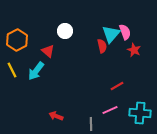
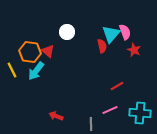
white circle: moved 2 px right, 1 px down
orange hexagon: moved 13 px right, 12 px down; rotated 25 degrees counterclockwise
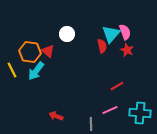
white circle: moved 2 px down
red star: moved 7 px left
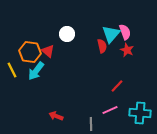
red line: rotated 16 degrees counterclockwise
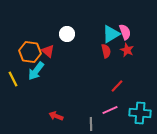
cyan triangle: rotated 18 degrees clockwise
red semicircle: moved 4 px right, 5 px down
yellow line: moved 1 px right, 9 px down
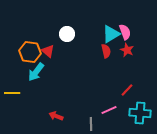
cyan arrow: moved 1 px down
yellow line: moved 1 px left, 14 px down; rotated 63 degrees counterclockwise
red line: moved 10 px right, 4 px down
pink line: moved 1 px left
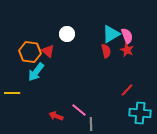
pink semicircle: moved 2 px right, 4 px down
pink line: moved 30 px left; rotated 63 degrees clockwise
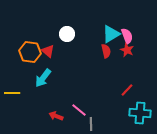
cyan arrow: moved 7 px right, 6 px down
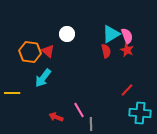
pink line: rotated 21 degrees clockwise
red arrow: moved 1 px down
